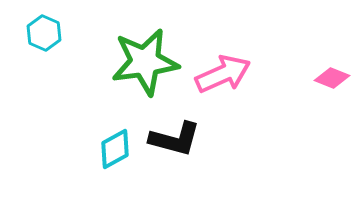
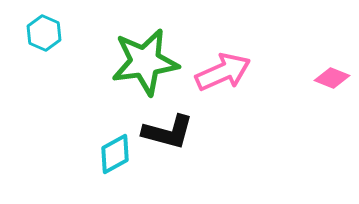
pink arrow: moved 2 px up
black L-shape: moved 7 px left, 7 px up
cyan diamond: moved 5 px down
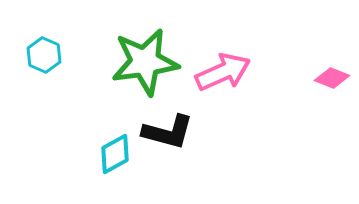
cyan hexagon: moved 22 px down
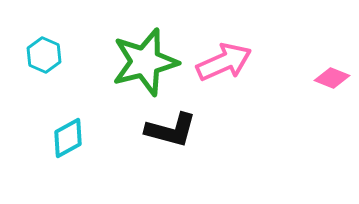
green star: rotated 6 degrees counterclockwise
pink arrow: moved 1 px right, 10 px up
black L-shape: moved 3 px right, 2 px up
cyan diamond: moved 47 px left, 16 px up
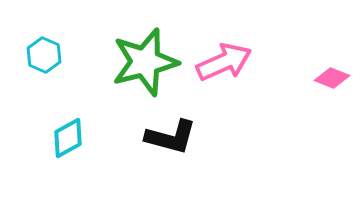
black L-shape: moved 7 px down
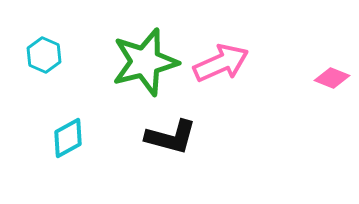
pink arrow: moved 3 px left, 1 px down
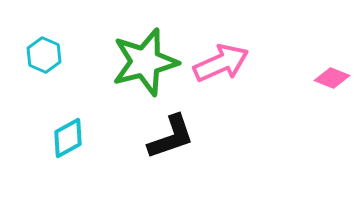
black L-shape: rotated 34 degrees counterclockwise
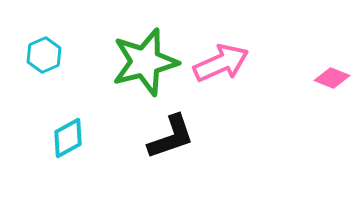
cyan hexagon: rotated 12 degrees clockwise
